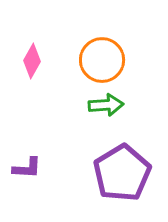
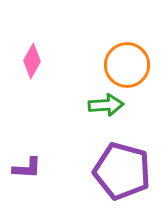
orange circle: moved 25 px right, 5 px down
purple pentagon: moved 2 px up; rotated 26 degrees counterclockwise
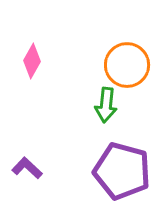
green arrow: rotated 100 degrees clockwise
purple L-shape: rotated 140 degrees counterclockwise
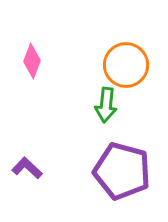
pink diamond: rotated 8 degrees counterclockwise
orange circle: moved 1 px left
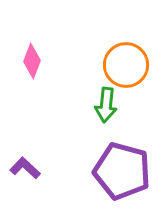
purple L-shape: moved 2 px left
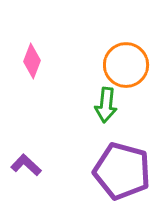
purple L-shape: moved 1 px right, 3 px up
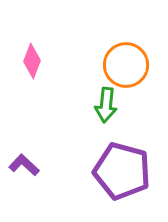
purple L-shape: moved 2 px left
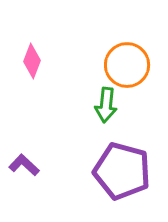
orange circle: moved 1 px right
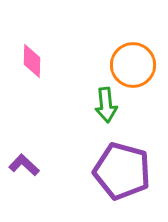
pink diamond: rotated 20 degrees counterclockwise
orange circle: moved 6 px right
green arrow: rotated 12 degrees counterclockwise
